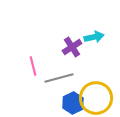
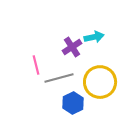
pink line: moved 3 px right, 1 px up
yellow circle: moved 4 px right, 16 px up
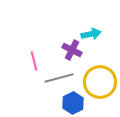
cyan arrow: moved 3 px left, 3 px up
purple cross: moved 3 px down; rotated 30 degrees counterclockwise
pink line: moved 2 px left, 4 px up
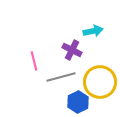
cyan arrow: moved 2 px right, 3 px up
gray line: moved 2 px right, 1 px up
blue hexagon: moved 5 px right, 1 px up
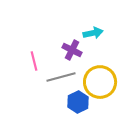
cyan arrow: moved 2 px down
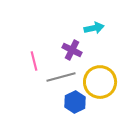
cyan arrow: moved 1 px right, 5 px up
blue hexagon: moved 3 px left
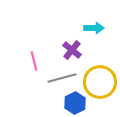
cyan arrow: rotated 12 degrees clockwise
purple cross: rotated 12 degrees clockwise
gray line: moved 1 px right, 1 px down
blue hexagon: moved 1 px down
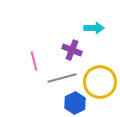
purple cross: rotated 18 degrees counterclockwise
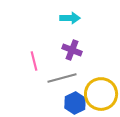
cyan arrow: moved 24 px left, 10 px up
yellow circle: moved 1 px right, 12 px down
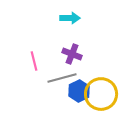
purple cross: moved 4 px down
blue hexagon: moved 4 px right, 12 px up
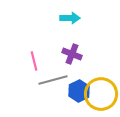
gray line: moved 9 px left, 2 px down
